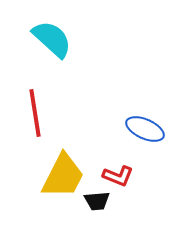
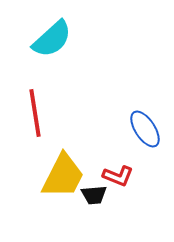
cyan semicircle: rotated 96 degrees clockwise
blue ellipse: rotated 33 degrees clockwise
black trapezoid: moved 3 px left, 6 px up
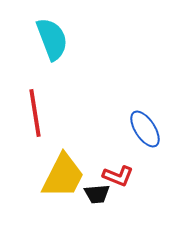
cyan semicircle: rotated 69 degrees counterclockwise
black trapezoid: moved 3 px right, 1 px up
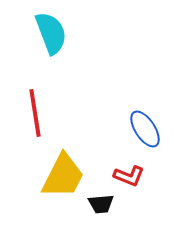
cyan semicircle: moved 1 px left, 6 px up
red L-shape: moved 11 px right
black trapezoid: moved 4 px right, 10 px down
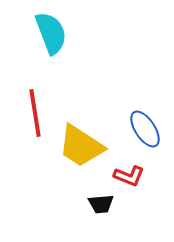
yellow trapezoid: moved 18 px right, 30 px up; rotated 96 degrees clockwise
